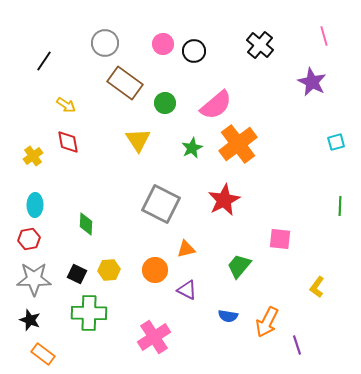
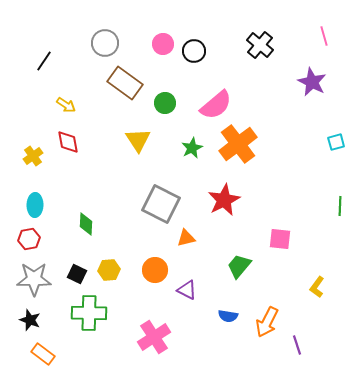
orange triangle: moved 11 px up
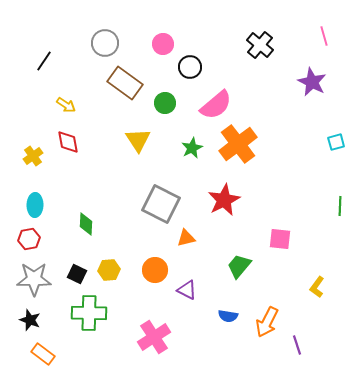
black circle: moved 4 px left, 16 px down
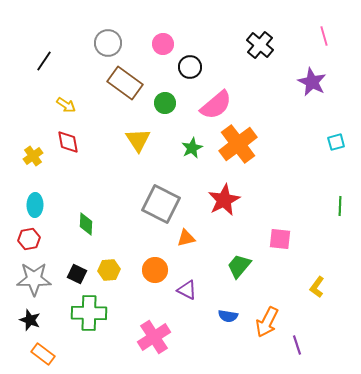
gray circle: moved 3 px right
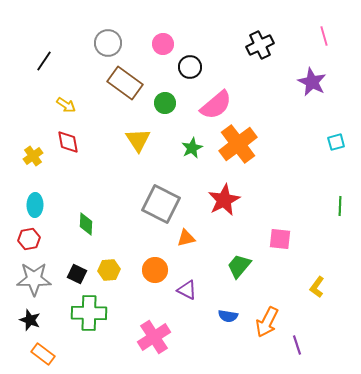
black cross: rotated 24 degrees clockwise
